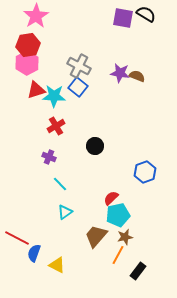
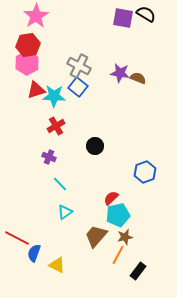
brown semicircle: moved 1 px right, 2 px down
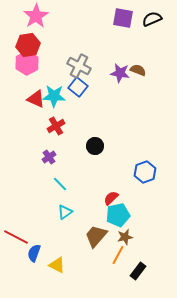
black semicircle: moved 6 px right, 5 px down; rotated 54 degrees counterclockwise
brown semicircle: moved 8 px up
red triangle: moved 9 px down; rotated 42 degrees clockwise
purple cross: rotated 32 degrees clockwise
red line: moved 1 px left, 1 px up
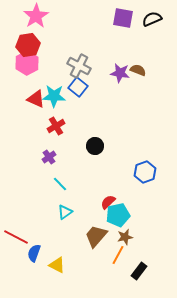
red semicircle: moved 3 px left, 4 px down
black rectangle: moved 1 px right
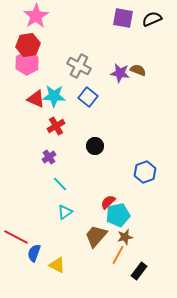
blue square: moved 10 px right, 10 px down
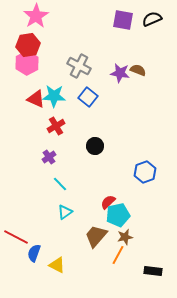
purple square: moved 2 px down
black rectangle: moved 14 px right; rotated 60 degrees clockwise
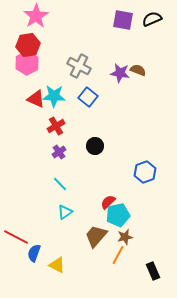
purple cross: moved 10 px right, 5 px up
black rectangle: rotated 60 degrees clockwise
